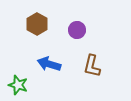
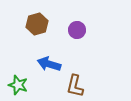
brown hexagon: rotated 15 degrees clockwise
brown L-shape: moved 17 px left, 20 px down
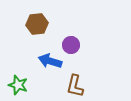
brown hexagon: rotated 10 degrees clockwise
purple circle: moved 6 px left, 15 px down
blue arrow: moved 1 px right, 3 px up
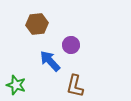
blue arrow: rotated 30 degrees clockwise
green star: moved 2 px left
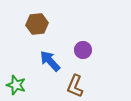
purple circle: moved 12 px right, 5 px down
brown L-shape: rotated 10 degrees clockwise
